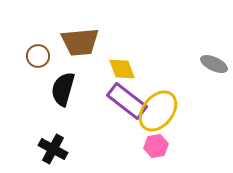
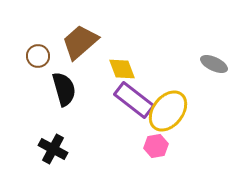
brown trapezoid: rotated 144 degrees clockwise
black semicircle: moved 1 px right; rotated 148 degrees clockwise
purple rectangle: moved 7 px right, 1 px up
yellow ellipse: moved 10 px right
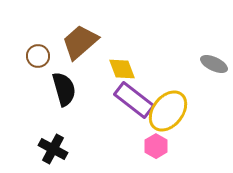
pink hexagon: rotated 20 degrees counterclockwise
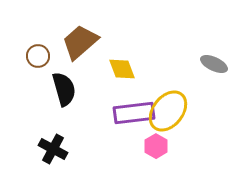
purple rectangle: moved 13 px down; rotated 45 degrees counterclockwise
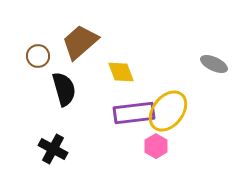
yellow diamond: moved 1 px left, 3 px down
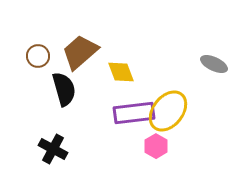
brown trapezoid: moved 10 px down
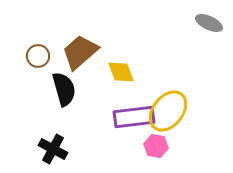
gray ellipse: moved 5 px left, 41 px up
purple rectangle: moved 4 px down
pink hexagon: rotated 20 degrees counterclockwise
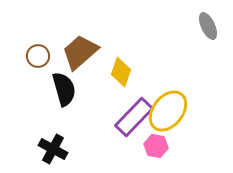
gray ellipse: moved 1 px left, 3 px down; rotated 40 degrees clockwise
yellow diamond: rotated 40 degrees clockwise
purple rectangle: rotated 39 degrees counterclockwise
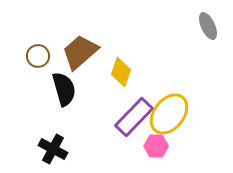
yellow ellipse: moved 1 px right, 3 px down
pink hexagon: rotated 10 degrees counterclockwise
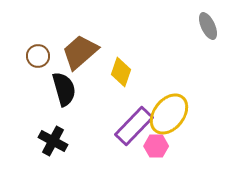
purple rectangle: moved 9 px down
black cross: moved 8 px up
